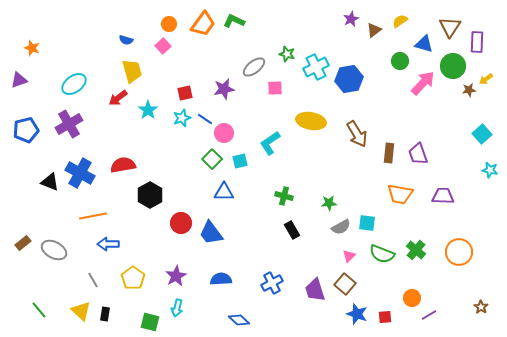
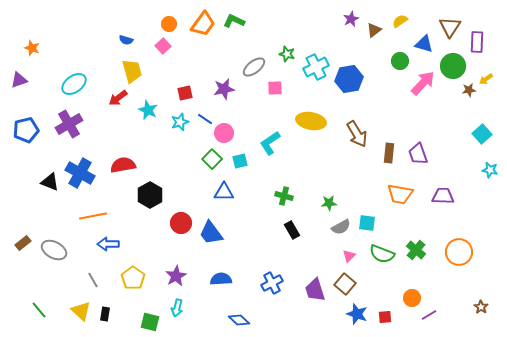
cyan star at (148, 110): rotated 12 degrees counterclockwise
cyan star at (182, 118): moved 2 px left, 4 px down
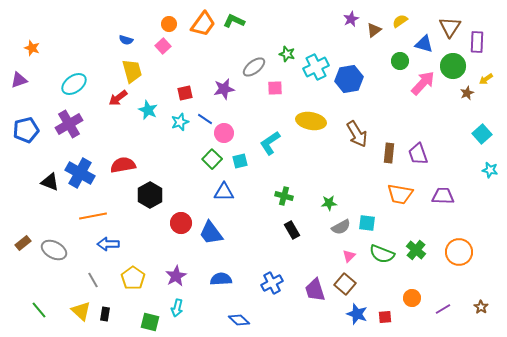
brown star at (469, 90): moved 2 px left, 3 px down; rotated 16 degrees counterclockwise
purple line at (429, 315): moved 14 px right, 6 px up
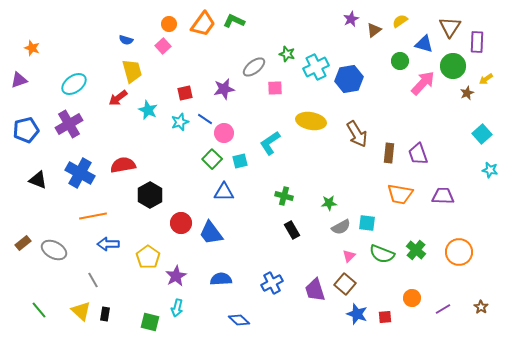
black triangle at (50, 182): moved 12 px left, 2 px up
yellow pentagon at (133, 278): moved 15 px right, 21 px up
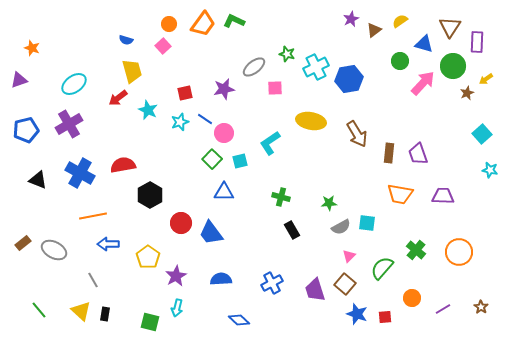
green cross at (284, 196): moved 3 px left, 1 px down
green semicircle at (382, 254): moved 14 px down; rotated 110 degrees clockwise
